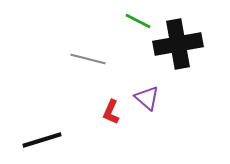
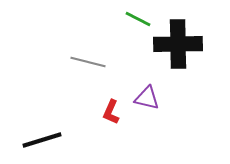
green line: moved 2 px up
black cross: rotated 9 degrees clockwise
gray line: moved 3 px down
purple triangle: rotated 28 degrees counterclockwise
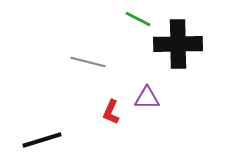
purple triangle: rotated 12 degrees counterclockwise
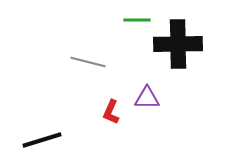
green line: moved 1 px left, 1 px down; rotated 28 degrees counterclockwise
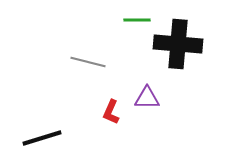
black cross: rotated 6 degrees clockwise
black line: moved 2 px up
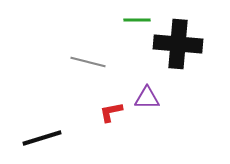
red L-shape: rotated 55 degrees clockwise
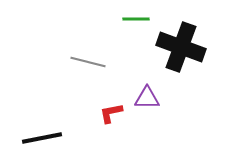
green line: moved 1 px left, 1 px up
black cross: moved 3 px right, 3 px down; rotated 15 degrees clockwise
red L-shape: moved 1 px down
black line: rotated 6 degrees clockwise
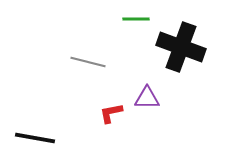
black line: moved 7 px left; rotated 21 degrees clockwise
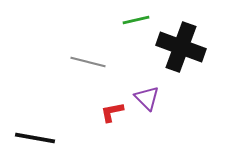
green line: moved 1 px down; rotated 12 degrees counterclockwise
purple triangle: rotated 44 degrees clockwise
red L-shape: moved 1 px right, 1 px up
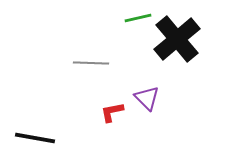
green line: moved 2 px right, 2 px up
black cross: moved 4 px left, 8 px up; rotated 30 degrees clockwise
gray line: moved 3 px right, 1 px down; rotated 12 degrees counterclockwise
